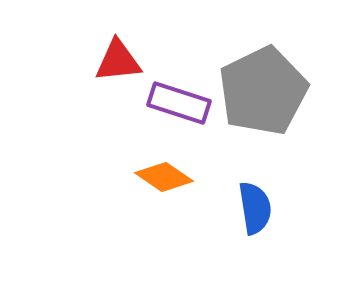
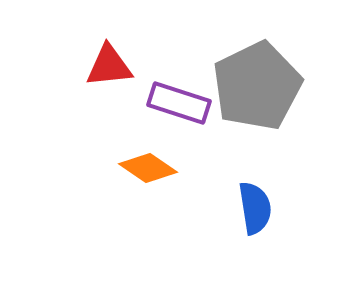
red triangle: moved 9 px left, 5 px down
gray pentagon: moved 6 px left, 5 px up
orange diamond: moved 16 px left, 9 px up
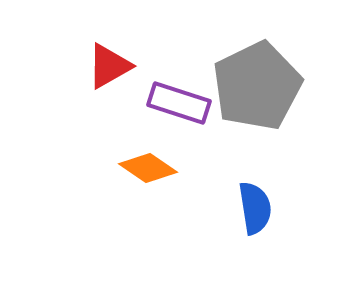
red triangle: rotated 24 degrees counterclockwise
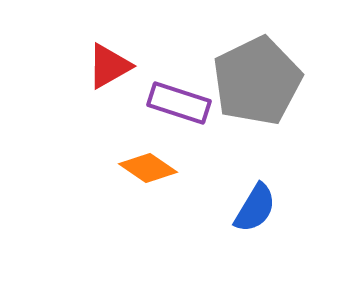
gray pentagon: moved 5 px up
blue semicircle: rotated 40 degrees clockwise
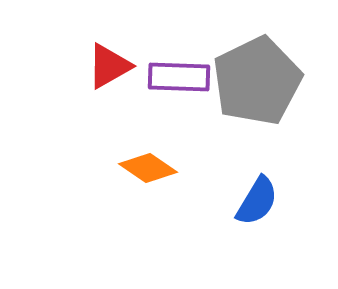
purple rectangle: moved 26 px up; rotated 16 degrees counterclockwise
blue semicircle: moved 2 px right, 7 px up
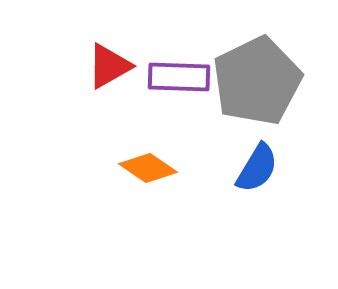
blue semicircle: moved 33 px up
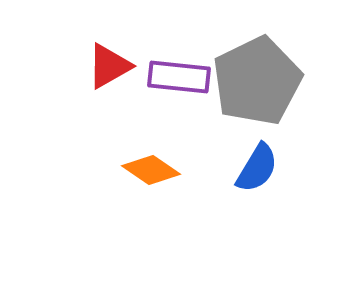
purple rectangle: rotated 4 degrees clockwise
orange diamond: moved 3 px right, 2 px down
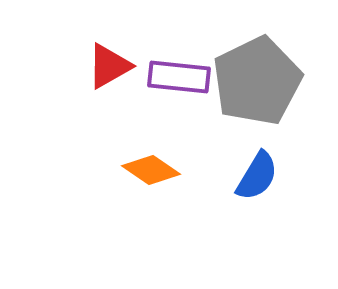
blue semicircle: moved 8 px down
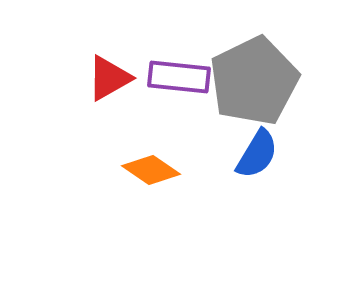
red triangle: moved 12 px down
gray pentagon: moved 3 px left
blue semicircle: moved 22 px up
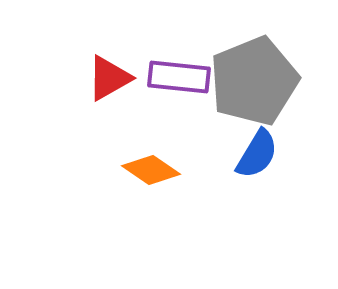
gray pentagon: rotated 4 degrees clockwise
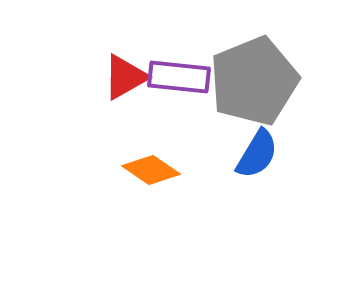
red triangle: moved 16 px right, 1 px up
